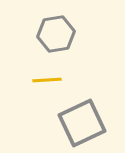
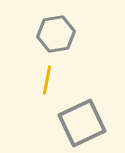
yellow line: rotated 76 degrees counterclockwise
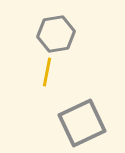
yellow line: moved 8 px up
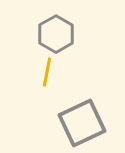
gray hexagon: rotated 21 degrees counterclockwise
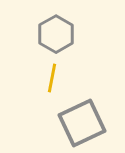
yellow line: moved 5 px right, 6 px down
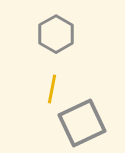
yellow line: moved 11 px down
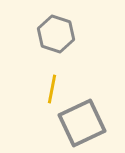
gray hexagon: rotated 12 degrees counterclockwise
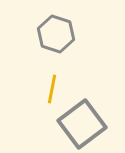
gray square: moved 1 px down; rotated 12 degrees counterclockwise
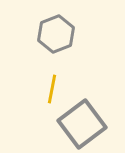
gray hexagon: rotated 21 degrees clockwise
